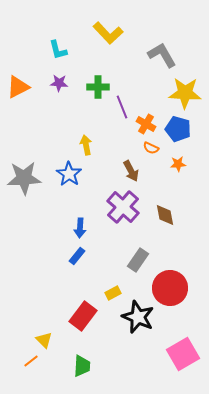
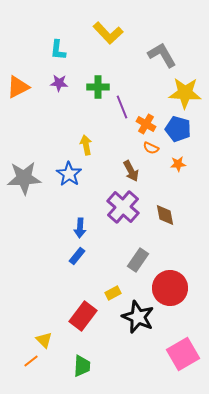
cyan L-shape: rotated 20 degrees clockwise
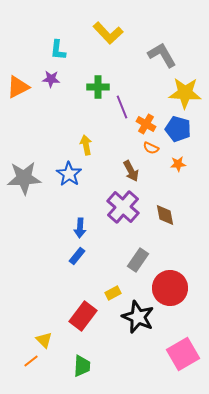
purple star: moved 8 px left, 4 px up
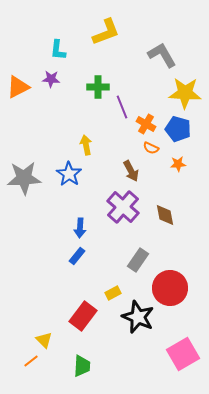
yellow L-shape: moved 2 px left, 1 px up; rotated 68 degrees counterclockwise
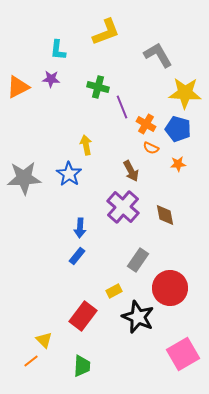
gray L-shape: moved 4 px left
green cross: rotated 15 degrees clockwise
yellow rectangle: moved 1 px right, 2 px up
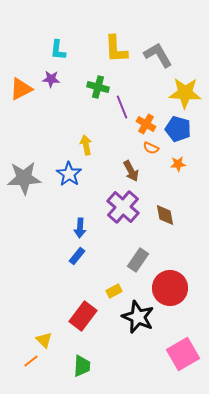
yellow L-shape: moved 10 px right, 17 px down; rotated 108 degrees clockwise
orange triangle: moved 3 px right, 2 px down
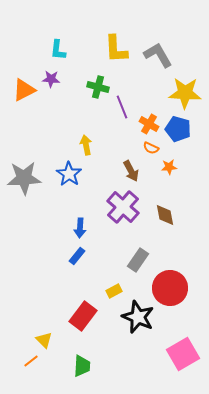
orange triangle: moved 3 px right, 1 px down
orange cross: moved 3 px right
orange star: moved 9 px left, 3 px down
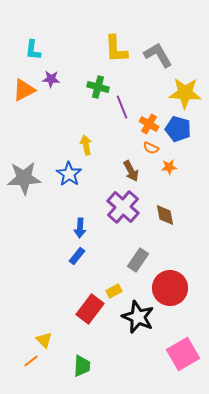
cyan L-shape: moved 25 px left
red rectangle: moved 7 px right, 7 px up
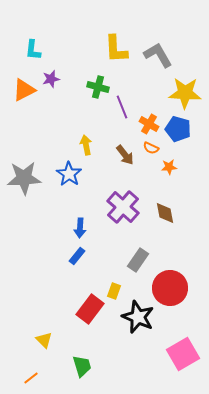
purple star: rotated 18 degrees counterclockwise
brown arrow: moved 6 px left, 16 px up; rotated 10 degrees counterclockwise
brown diamond: moved 2 px up
yellow rectangle: rotated 42 degrees counterclockwise
orange line: moved 17 px down
green trapezoid: rotated 20 degrees counterclockwise
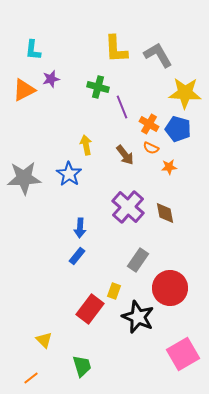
purple cross: moved 5 px right
